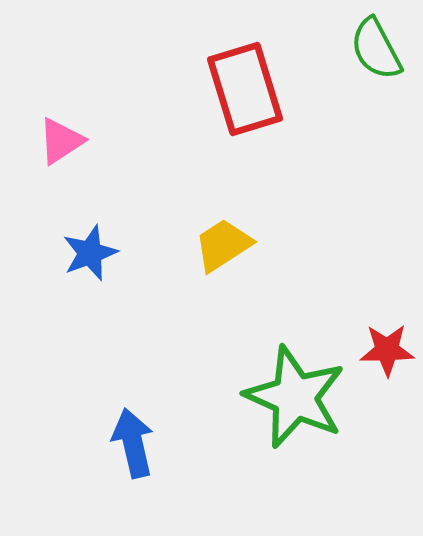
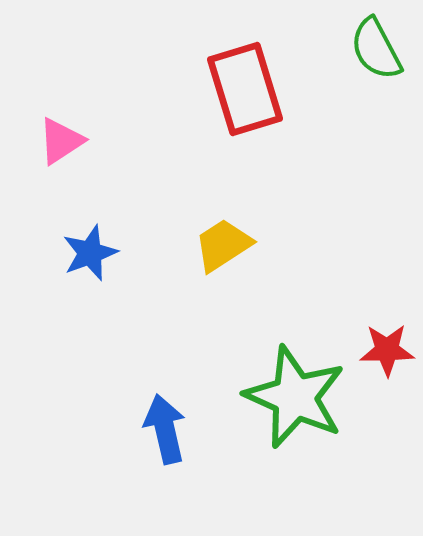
blue arrow: moved 32 px right, 14 px up
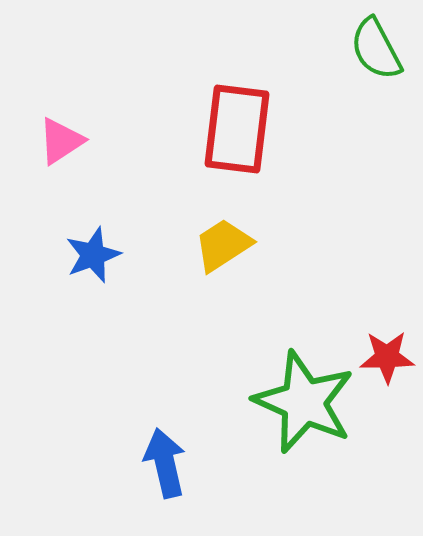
red rectangle: moved 8 px left, 40 px down; rotated 24 degrees clockwise
blue star: moved 3 px right, 2 px down
red star: moved 7 px down
green star: moved 9 px right, 5 px down
blue arrow: moved 34 px down
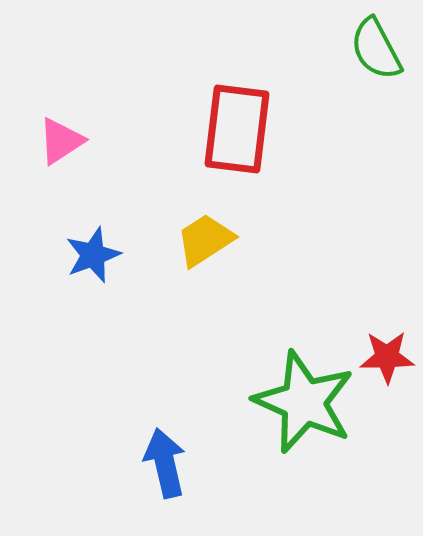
yellow trapezoid: moved 18 px left, 5 px up
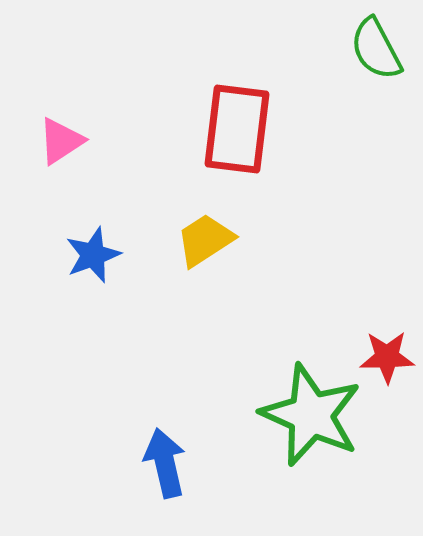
green star: moved 7 px right, 13 px down
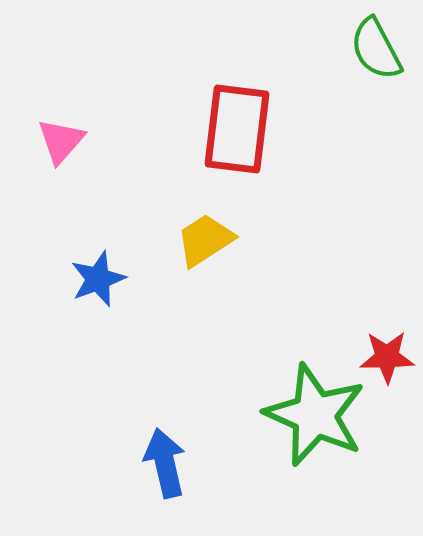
pink triangle: rotated 16 degrees counterclockwise
blue star: moved 5 px right, 24 px down
green star: moved 4 px right
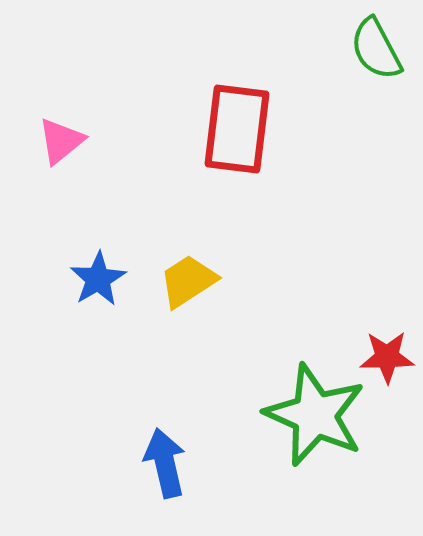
pink triangle: rotated 10 degrees clockwise
yellow trapezoid: moved 17 px left, 41 px down
blue star: rotated 10 degrees counterclockwise
